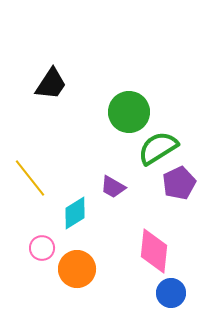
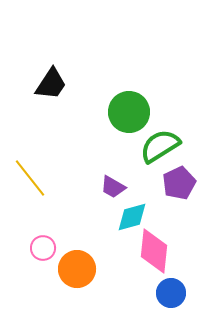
green semicircle: moved 2 px right, 2 px up
cyan diamond: moved 57 px right, 4 px down; rotated 16 degrees clockwise
pink circle: moved 1 px right
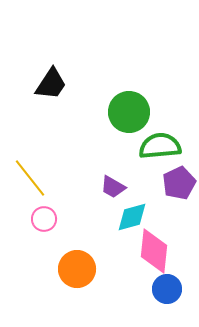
green semicircle: rotated 27 degrees clockwise
pink circle: moved 1 px right, 29 px up
blue circle: moved 4 px left, 4 px up
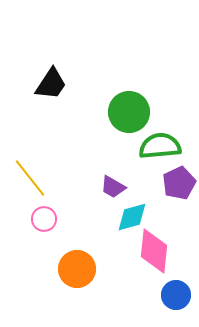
blue circle: moved 9 px right, 6 px down
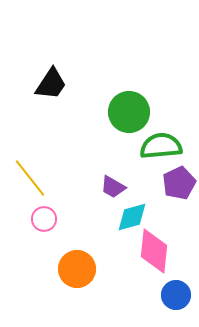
green semicircle: moved 1 px right
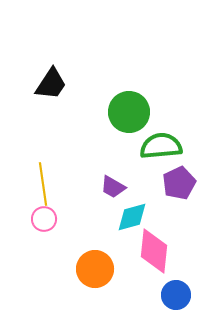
yellow line: moved 13 px right, 6 px down; rotated 30 degrees clockwise
orange circle: moved 18 px right
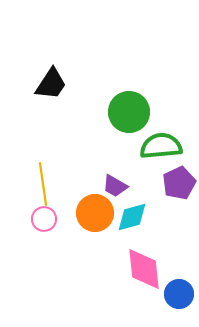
purple trapezoid: moved 2 px right, 1 px up
pink diamond: moved 10 px left, 18 px down; rotated 12 degrees counterclockwise
orange circle: moved 56 px up
blue circle: moved 3 px right, 1 px up
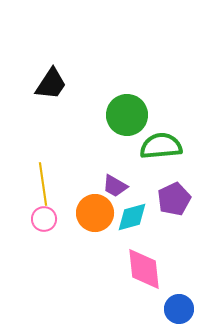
green circle: moved 2 px left, 3 px down
purple pentagon: moved 5 px left, 16 px down
blue circle: moved 15 px down
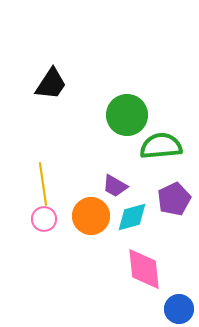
orange circle: moved 4 px left, 3 px down
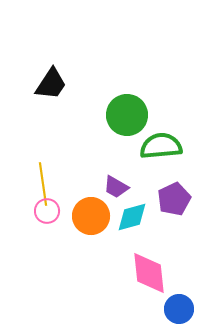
purple trapezoid: moved 1 px right, 1 px down
pink circle: moved 3 px right, 8 px up
pink diamond: moved 5 px right, 4 px down
